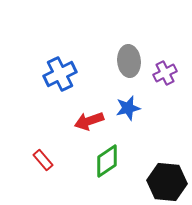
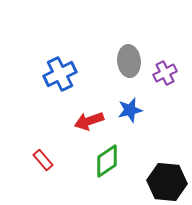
blue star: moved 2 px right, 2 px down
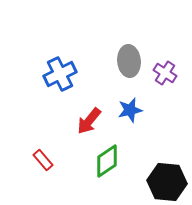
purple cross: rotated 30 degrees counterclockwise
red arrow: rotated 32 degrees counterclockwise
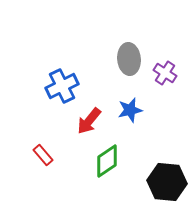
gray ellipse: moved 2 px up
blue cross: moved 2 px right, 12 px down
red rectangle: moved 5 px up
